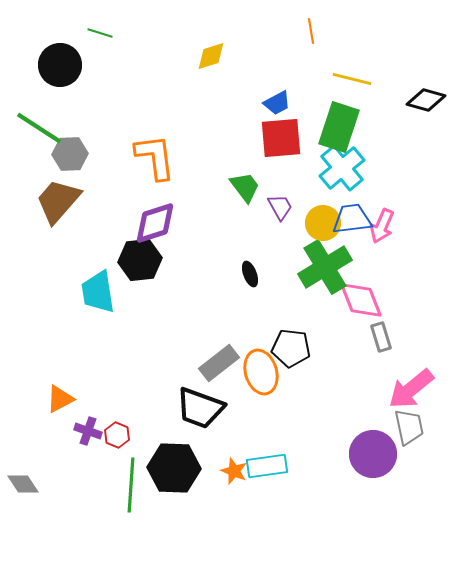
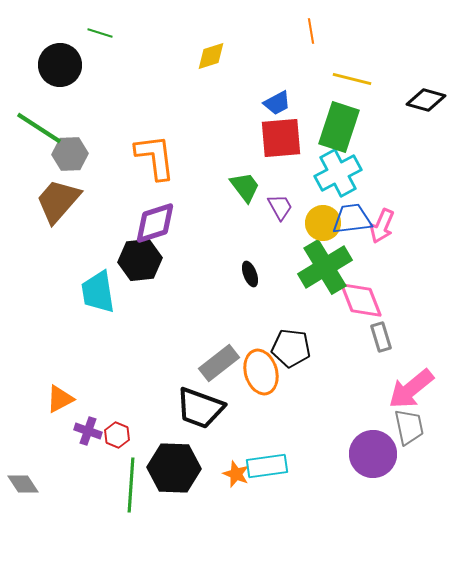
cyan cross at (342, 168): moved 4 px left, 5 px down; rotated 12 degrees clockwise
orange star at (234, 471): moved 2 px right, 3 px down
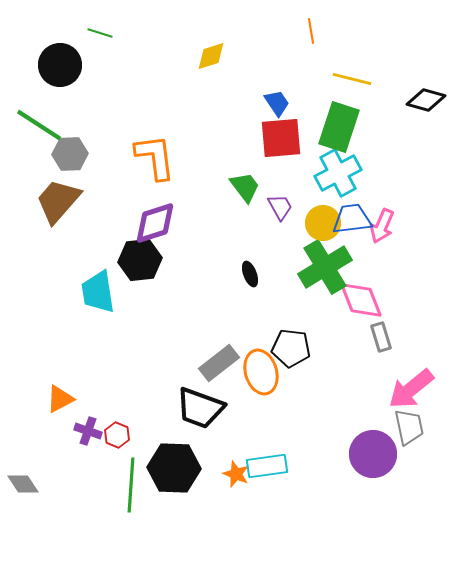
blue trapezoid at (277, 103): rotated 96 degrees counterclockwise
green line at (39, 128): moved 3 px up
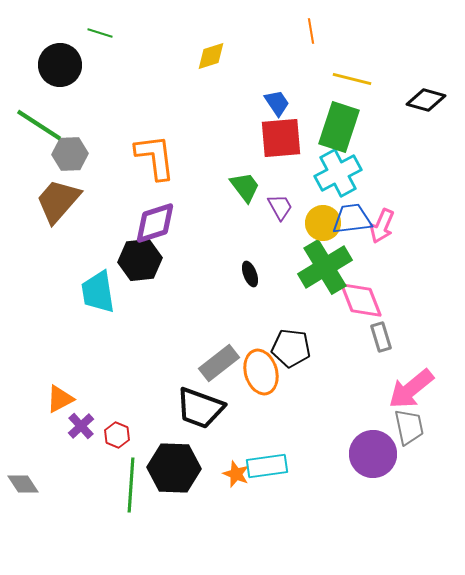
purple cross at (88, 431): moved 7 px left, 5 px up; rotated 28 degrees clockwise
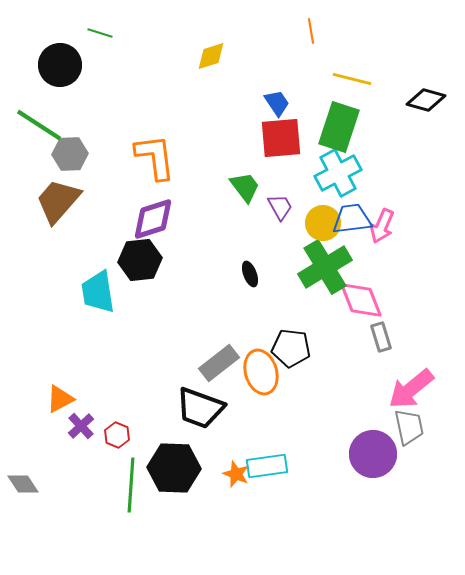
purple diamond at (155, 223): moved 2 px left, 4 px up
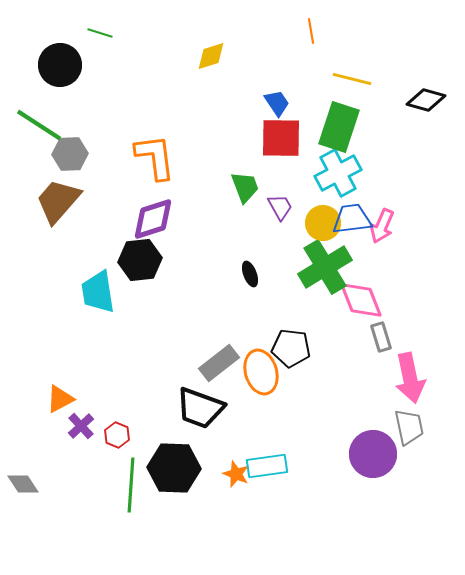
red square at (281, 138): rotated 6 degrees clockwise
green trapezoid at (245, 187): rotated 16 degrees clockwise
pink arrow at (411, 389): moved 1 px left, 11 px up; rotated 63 degrees counterclockwise
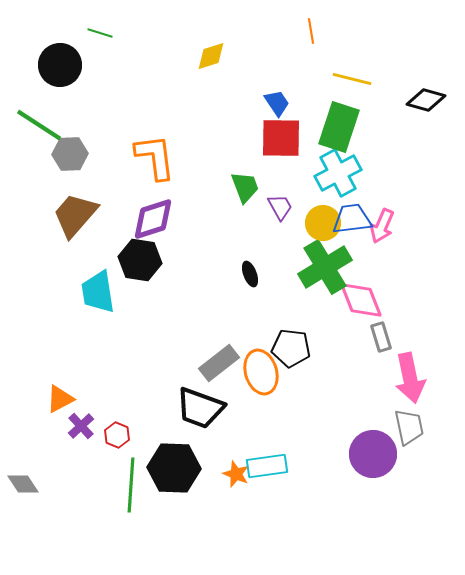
brown trapezoid at (58, 201): moved 17 px right, 14 px down
black hexagon at (140, 260): rotated 15 degrees clockwise
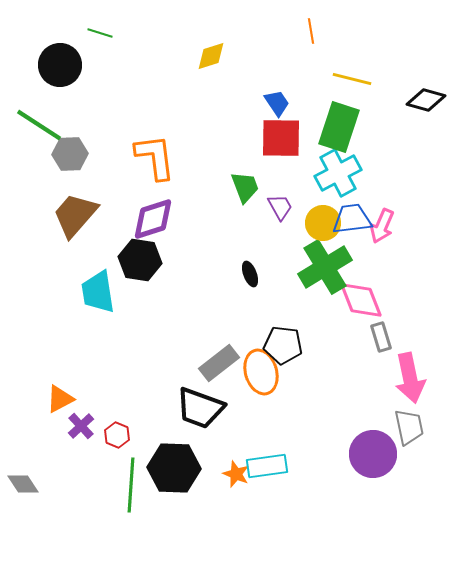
black pentagon at (291, 348): moved 8 px left, 3 px up
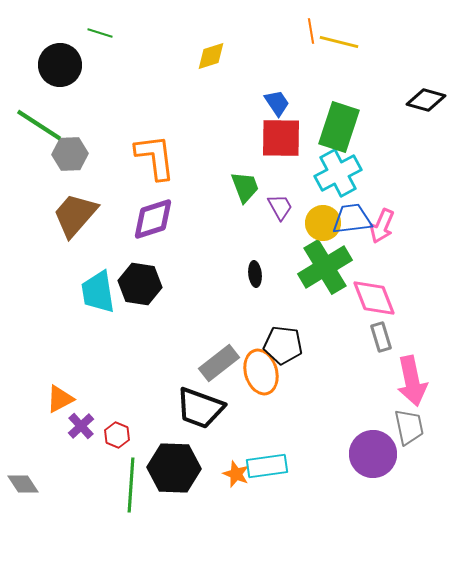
yellow line at (352, 79): moved 13 px left, 37 px up
black hexagon at (140, 260): moved 24 px down
black ellipse at (250, 274): moved 5 px right; rotated 15 degrees clockwise
pink diamond at (361, 300): moved 13 px right, 2 px up
pink arrow at (410, 378): moved 2 px right, 3 px down
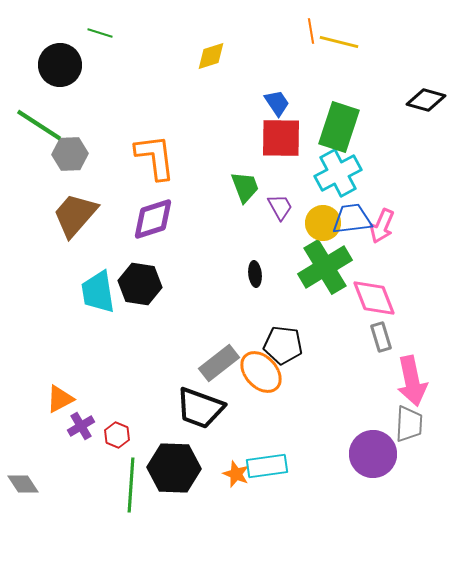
orange ellipse at (261, 372): rotated 27 degrees counterclockwise
purple cross at (81, 426): rotated 12 degrees clockwise
gray trapezoid at (409, 427): moved 3 px up; rotated 15 degrees clockwise
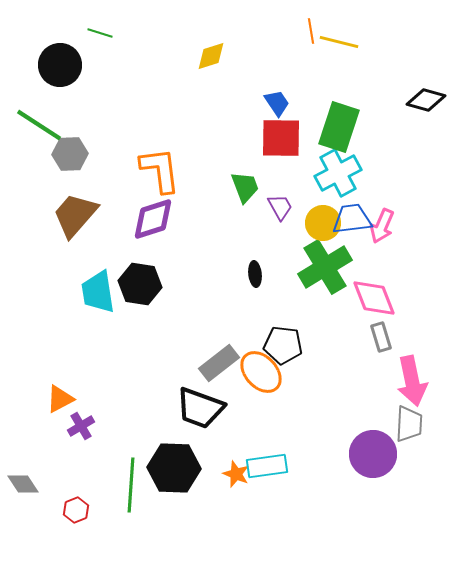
orange L-shape at (155, 157): moved 5 px right, 13 px down
red hexagon at (117, 435): moved 41 px left, 75 px down; rotated 15 degrees clockwise
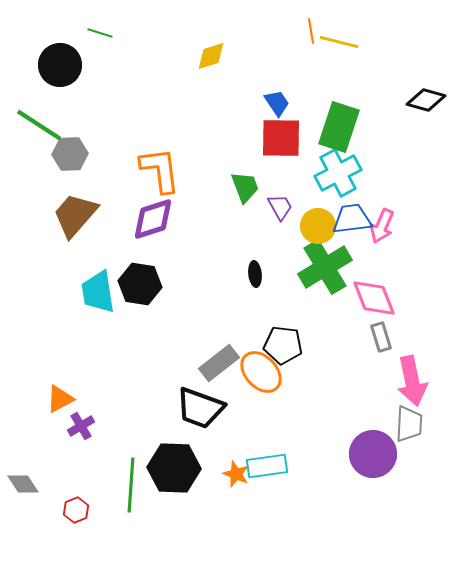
yellow circle at (323, 223): moved 5 px left, 3 px down
